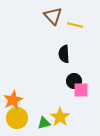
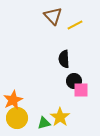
yellow line: rotated 42 degrees counterclockwise
black semicircle: moved 5 px down
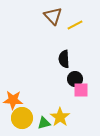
black circle: moved 1 px right, 2 px up
orange star: rotated 30 degrees clockwise
yellow circle: moved 5 px right
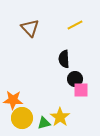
brown triangle: moved 23 px left, 12 px down
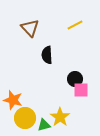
black semicircle: moved 17 px left, 4 px up
orange star: rotated 12 degrees clockwise
yellow circle: moved 3 px right
green triangle: moved 2 px down
